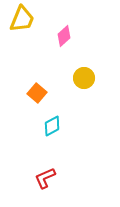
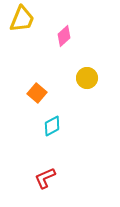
yellow circle: moved 3 px right
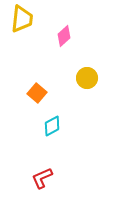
yellow trapezoid: rotated 16 degrees counterclockwise
red L-shape: moved 3 px left
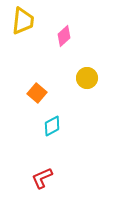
yellow trapezoid: moved 1 px right, 2 px down
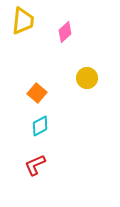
pink diamond: moved 1 px right, 4 px up
cyan diamond: moved 12 px left
red L-shape: moved 7 px left, 13 px up
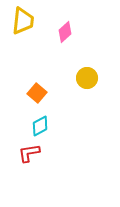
red L-shape: moved 6 px left, 12 px up; rotated 15 degrees clockwise
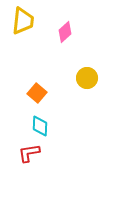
cyan diamond: rotated 60 degrees counterclockwise
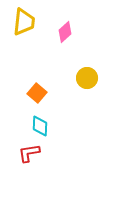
yellow trapezoid: moved 1 px right, 1 px down
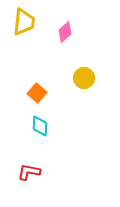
yellow circle: moved 3 px left
red L-shape: moved 19 px down; rotated 20 degrees clockwise
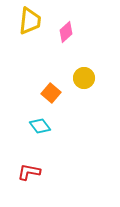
yellow trapezoid: moved 6 px right, 1 px up
pink diamond: moved 1 px right
orange square: moved 14 px right
cyan diamond: rotated 40 degrees counterclockwise
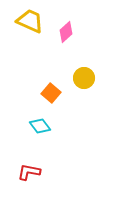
yellow trapezoid: rotated 72 degrees counterclockwise
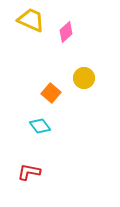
yellow trapezoid: moved 1 px right, 1 px up
